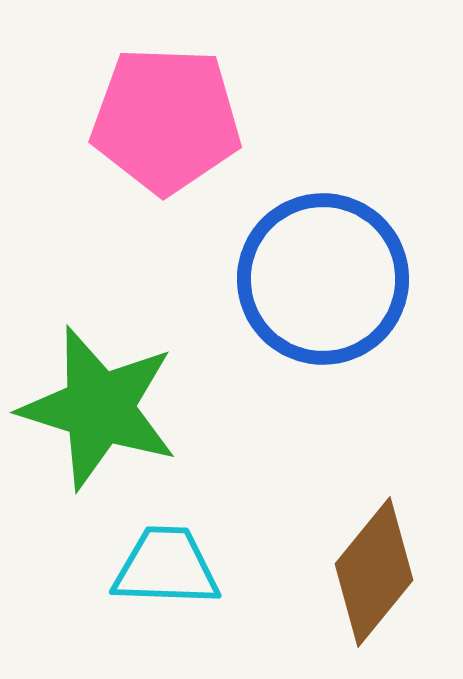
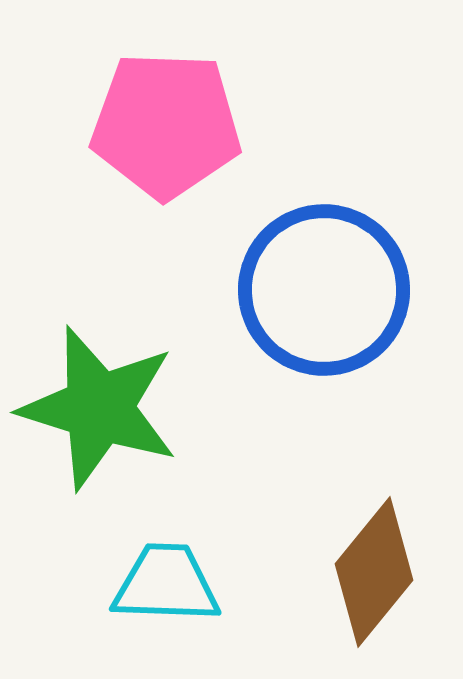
pink pentagon: moved 5 px down
blue circle: moved 1 px right, 11 px down
cyan trapezoid: moved 17 px down
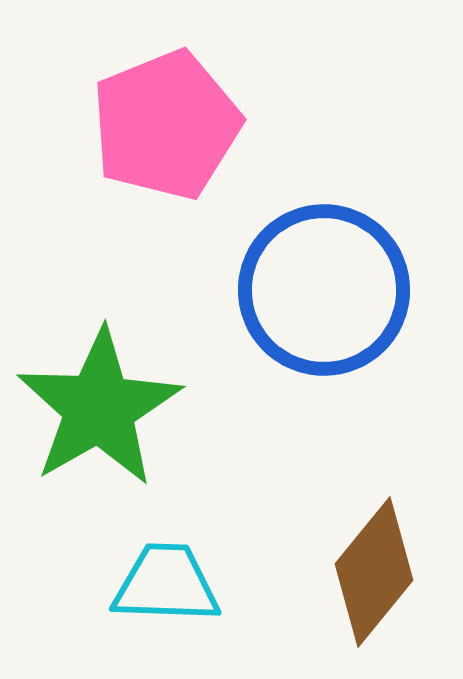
pink pentagon: rotated 24 degrees counterclockwise
green star: rotated 25 degrees clockwise
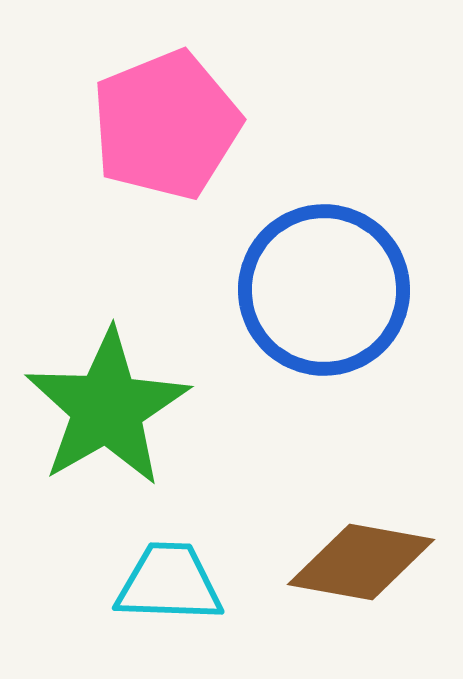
green star: moved 8 px right
brown diamond: moved 13 px left, 10 px up; rotated 61 degrees clockwise
cyan trapezoid: moved 3 px right, 1 px up
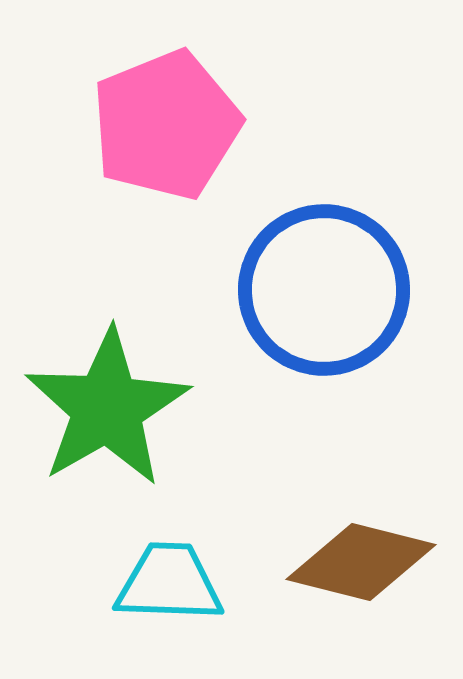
brown diamond: rotated 4 degrees clockwise
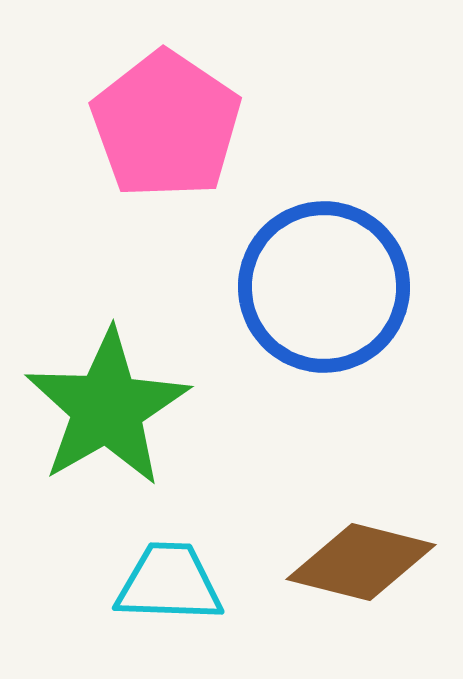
pink pentagon: rotated 16 degrees counterclockwise
blue circle: moved 3 px up
